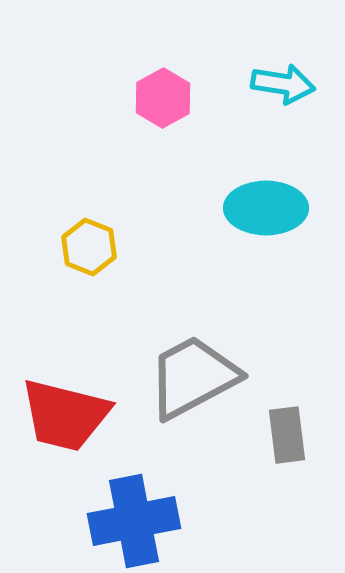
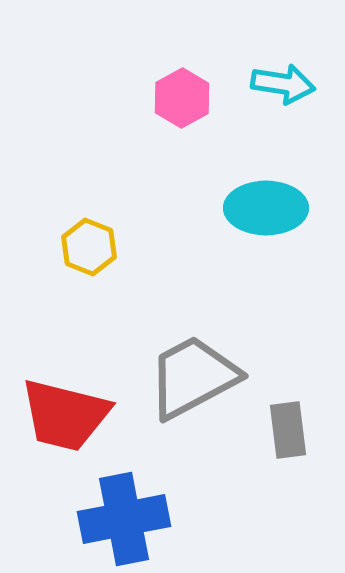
pink hexagon: moved 19 px right
gray rectangle: moved 1 px right, 5 px up
blue cross: moved 10 px left, 2 px up
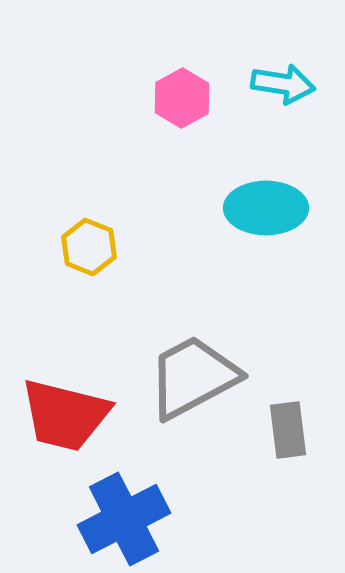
blue cross: rotated 16 degrees counterclockwise
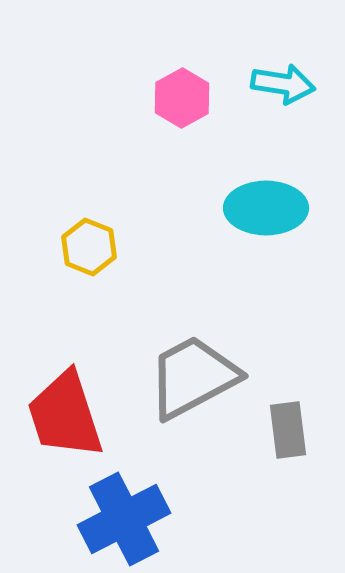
red trapezoid: rotated 58 degrees clockwise
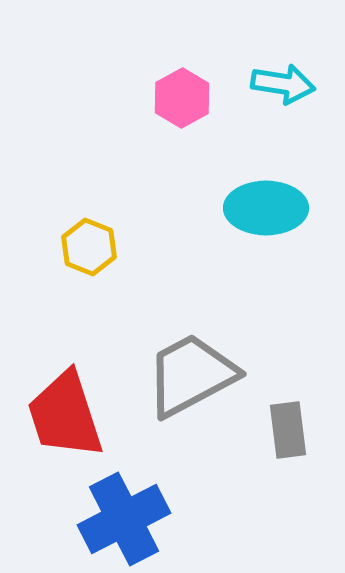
gray trapezoid: moved 2 px left, 2 px up
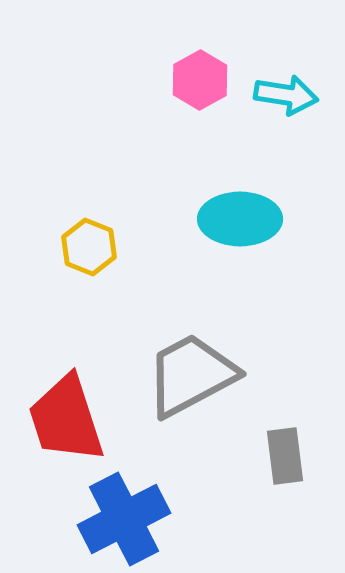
cyan arrow: moved 3 px right, 11 px down
pink hexagon: moved 18 px right, 18 px up
cyan ellipse: moved 26 px left, 11 px down
red trapezoid: moved 1 px right, 4 px down
gray rectangle: moved 3 px left, 26 px down
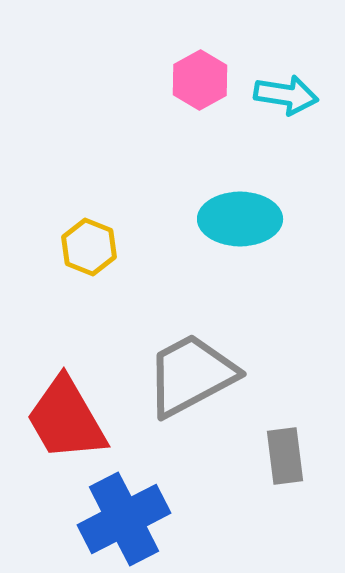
red trapezoid: rotated 12 degrees counterclockwise
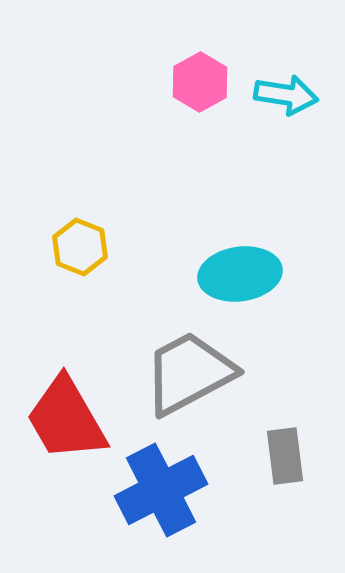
pink hexagon: moved 2 px down
cyan ellipse: moved 55 px down; rotated 8 degrees counterclockwise
yellow hexagon: moved 9 px left
gray trapezoid: moved 2 px left, 2 px up
blue cross: moved 37 px right, 29 px up
